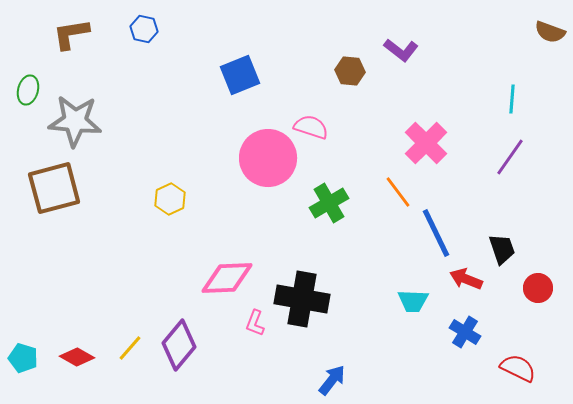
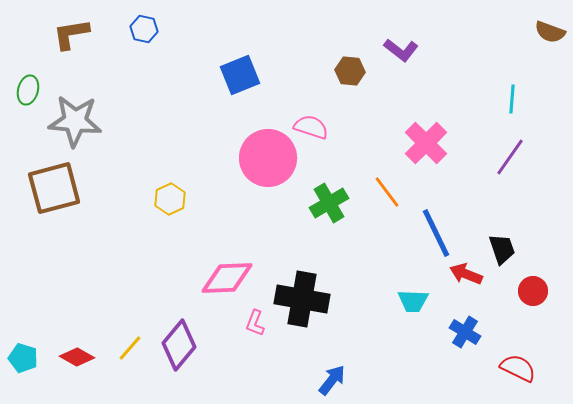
orange line: moved 11 px left
red arrow: moved 5 px up
red circle: moved 5 px left, 3 px down
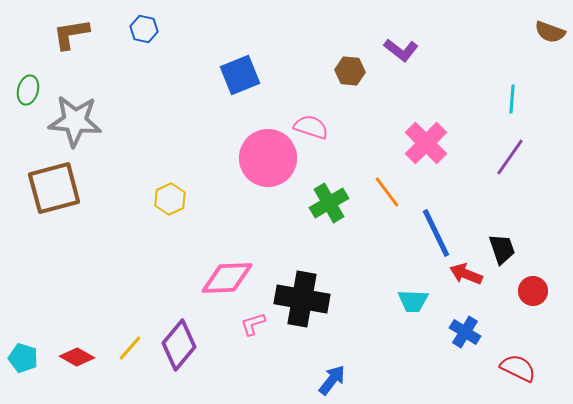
pink L-shape: moved 2 px left, 1 px down; rotated 52 degrees clockwise
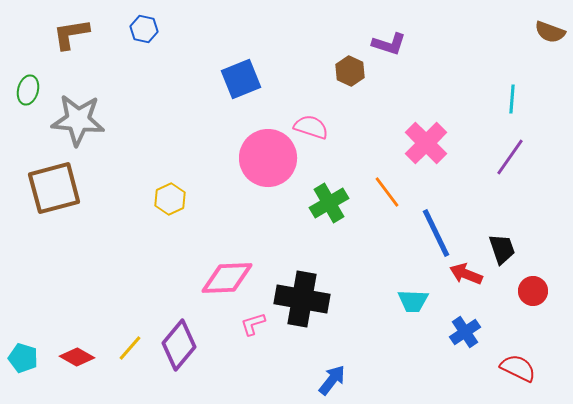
purple L-shape: moved 12 px left, 6 px up; rotated 20 degrees counterclockwise
brown hexagon: rotated 20 degrees clockwise
blue square: moved 1 px right, 4 px down
gray star: moved 3 px right, 1 px up
blue cross: rotated 24 degrees clockwise
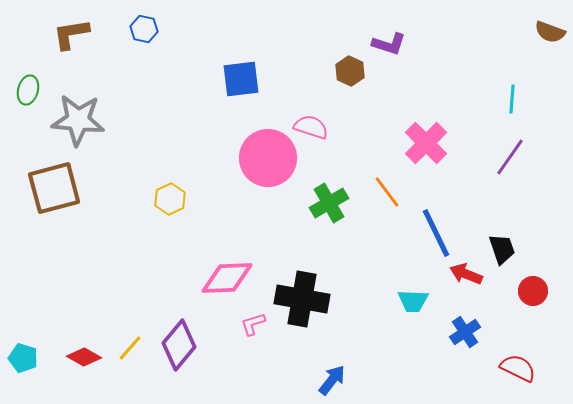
blue square: rotated 15 degrees clockwise
red diamond: moved 7 px right
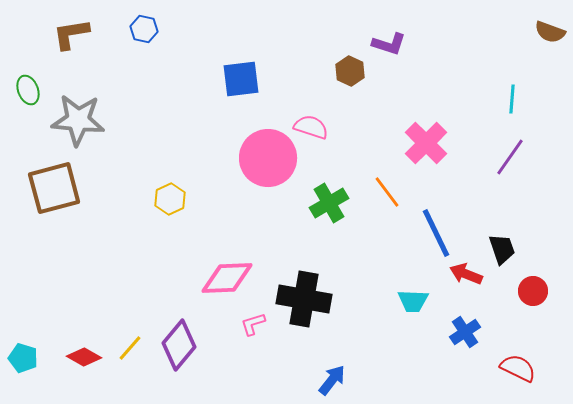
green ellipse: rotated 36 degrees counterclockwise
black cross: moved 2 px right
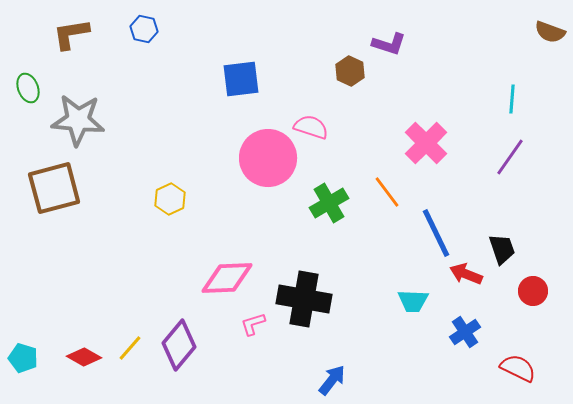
green ellipse: moved 2 px up
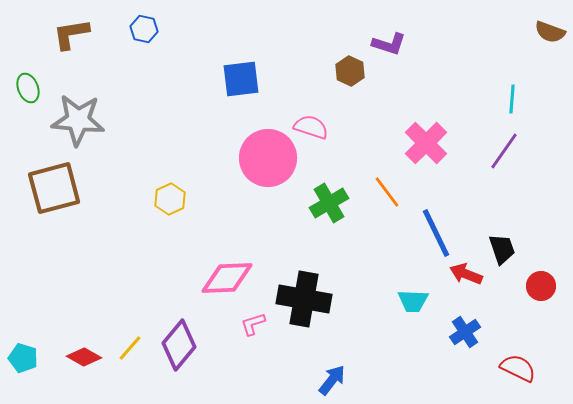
purple line: moved 6 px left, 6 px up
red circle: moved 8 px right, 5 px up
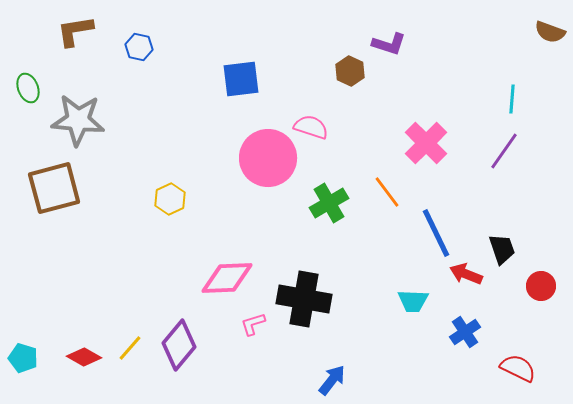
blue hexagon: moved 5 px left, 18 px down
brown L-shape: moved 4 px right, 3 px up
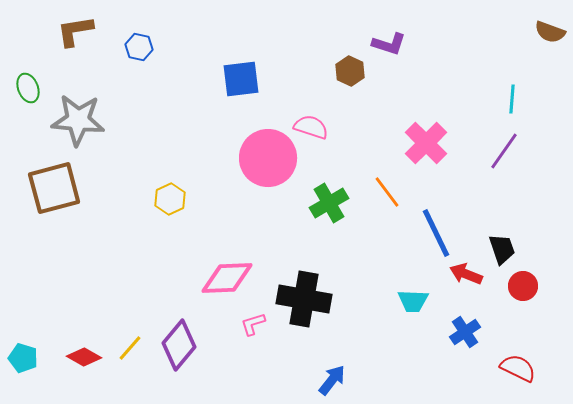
red circle: moved 18 px left
